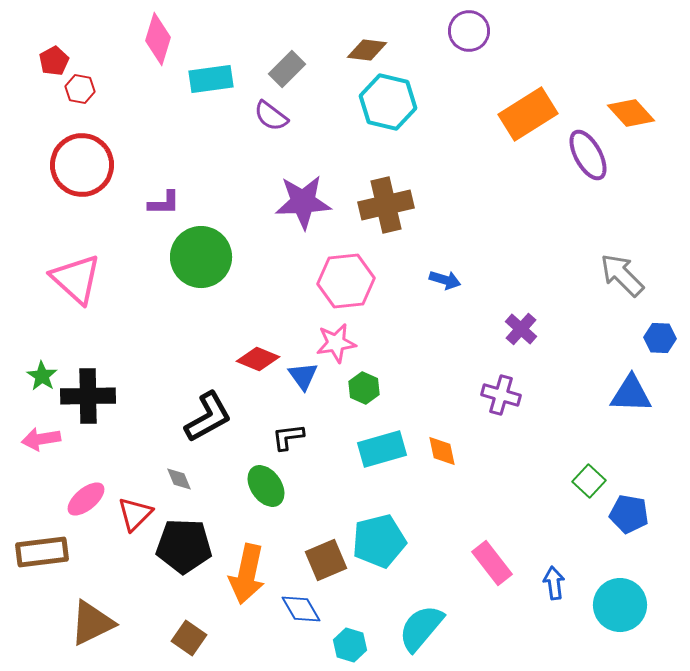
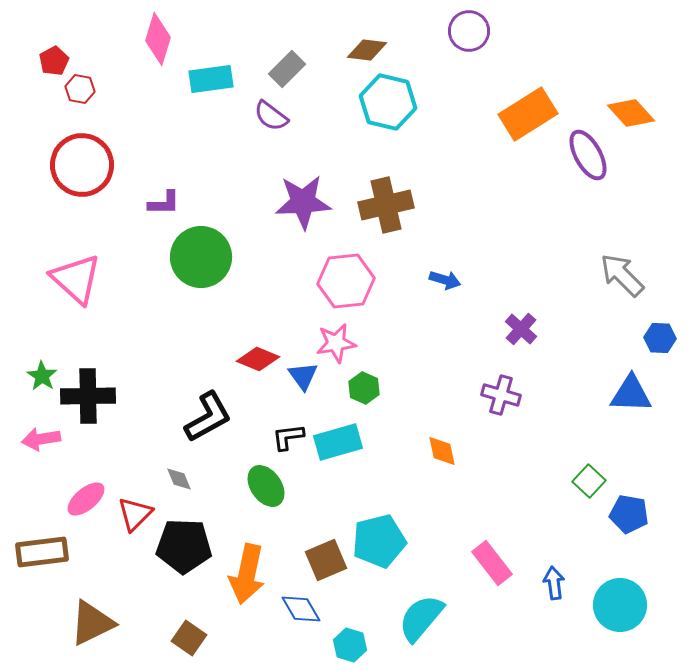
cyan rectangle at (382, 449): moved 44 px left, 7 px up
cyan semicircle at (421, 628): moved 10 px up
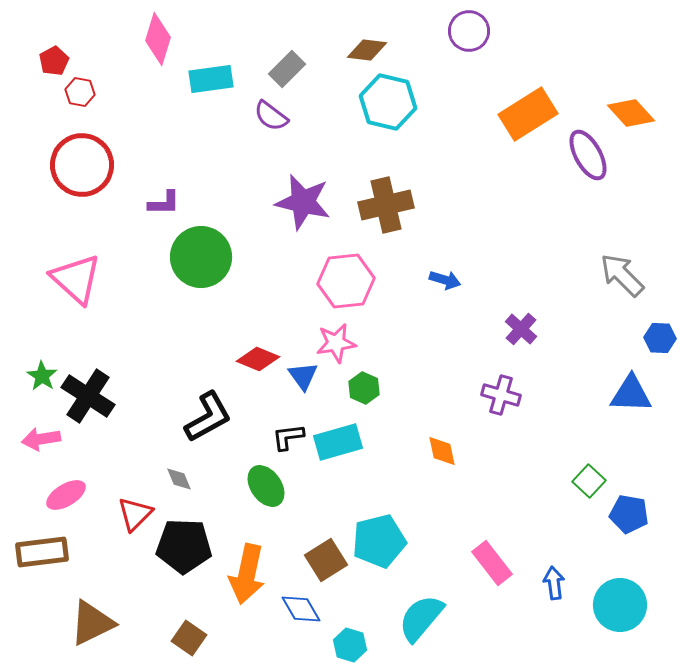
red hexagon at (80, 89): moved 3 px down
purple star at (303, 202): rotated 16 degrees clockwise
black cross at (88, 396): rotated 34 degrees clockwise
pink ellipse at (86, 499): moved 20 px left, 4 px up; rotated 9 degrees clockwise
brown square at (326, 560): rotated 9 degrees counterclockwise
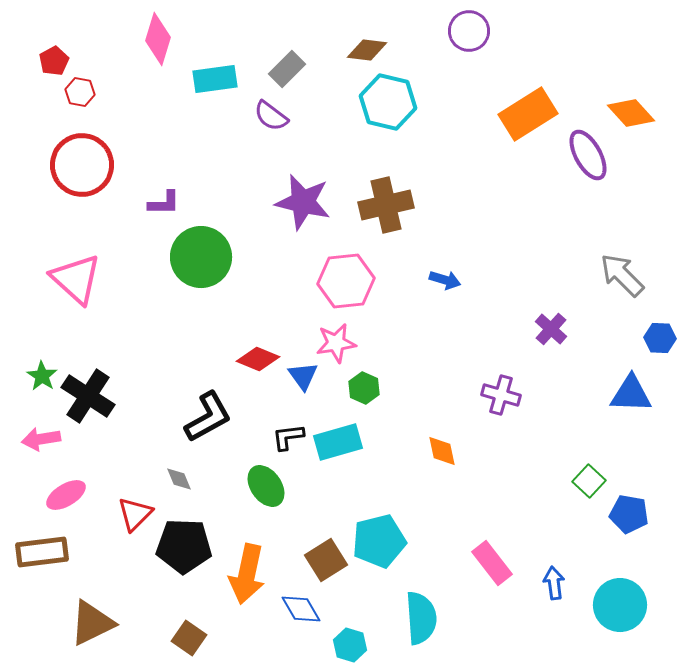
cyan rectangle at (211, 79): moved 4 px right
purple cross at (521, 329): moved 30 px right
cyan semicircle at (421, 618): rotated 136 degrees clockwise
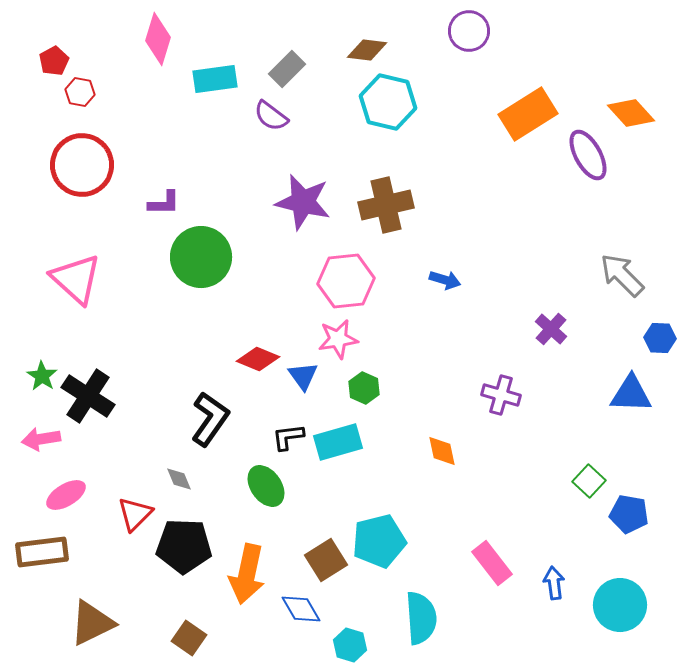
pink star at (336, 343): moved 2 px right, 4 px up
black L-shape at (208, 417): moved 2 px right, 2 px down; rotated 26 degrees counterclockwise
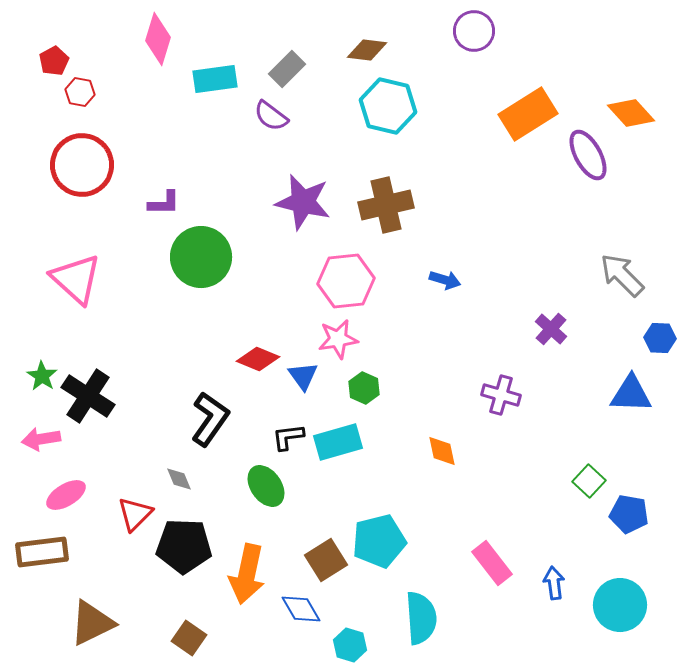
purple circle at (469, 31): moved 5 px right
cyan hexagon at (388, 102): moved 4 px down
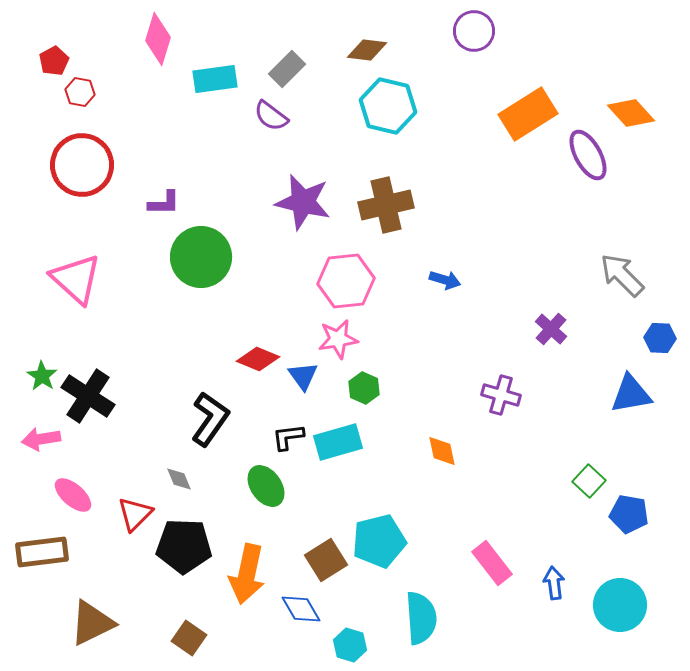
blue triangle at (631, 394): rotated 12 degrees counterclockwise
pink ellipse at (66, 495): moved 7 px right; rotated 72 degrees clockwise
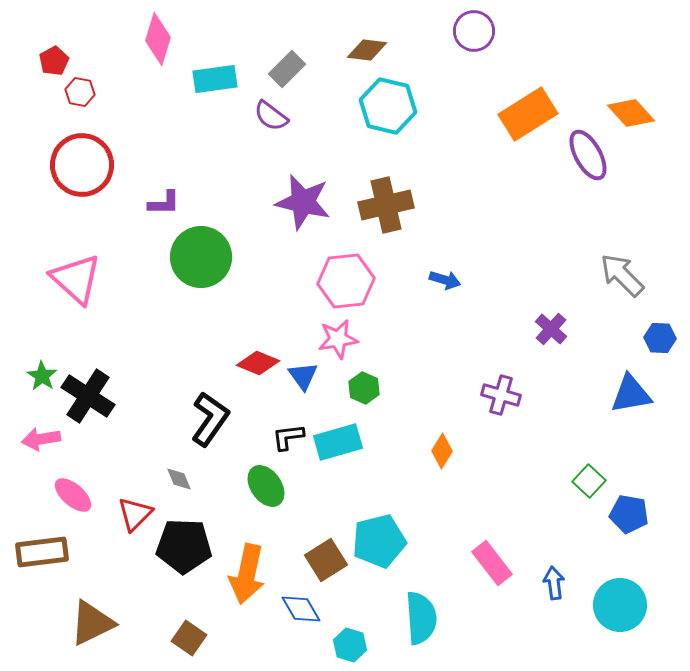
red diamond at (258, 359): moved 4 px down
orange diamond at (442, 451): rotated 44 degrees clockwise
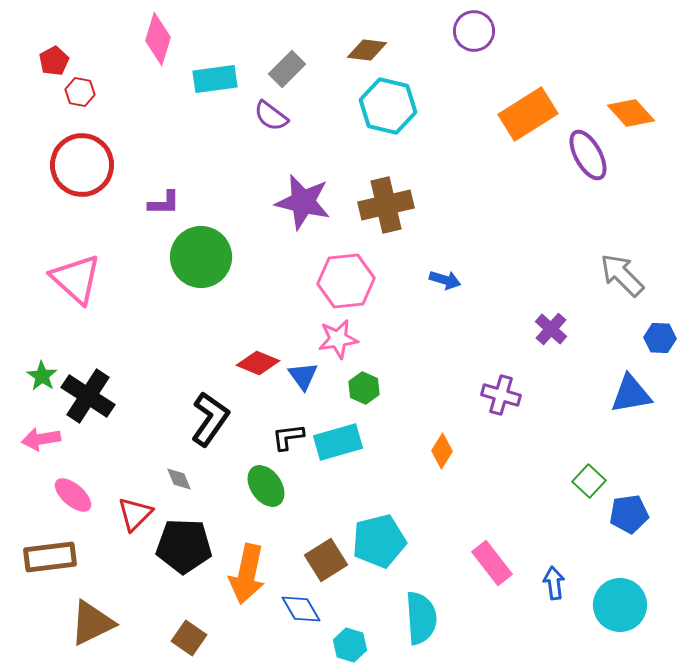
blue pentagon at (629, 514): rotated 18 degrees counterclockwise
brown rectangle at (42, 552): moved 8 px right, 5 px down
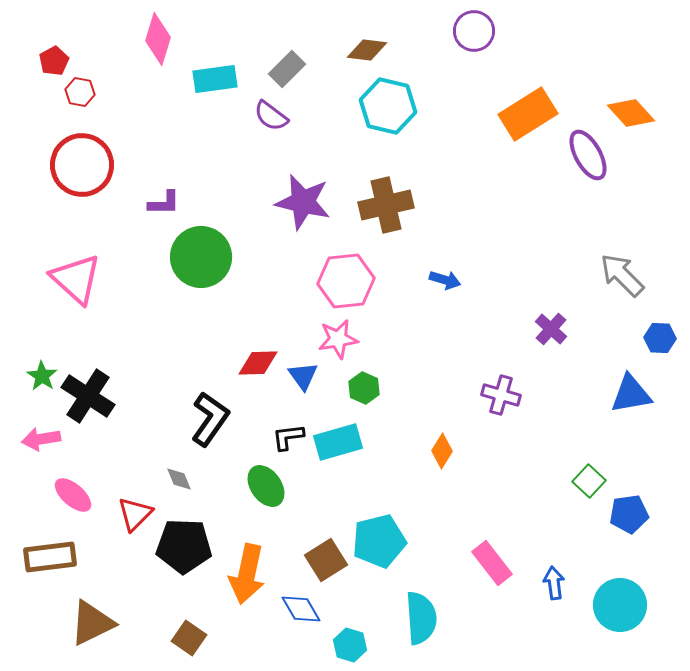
red diamond at (258, 363): rotated 24 degrees counterclockwise
